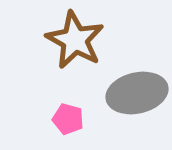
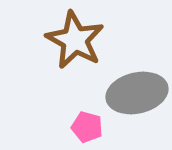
pink pentagon: moved 19 px right, 8 px down
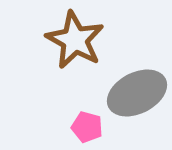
gray ellipse: rotated 14 degrees counterclockwise
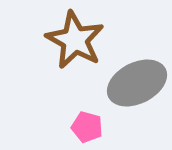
gray ellipse: moved 10 px up
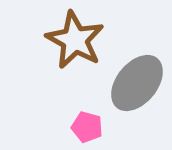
gray ellipse: rotated 24 degrees counterclockwise
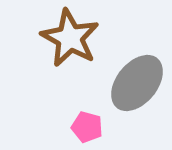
brown star: moved 5 px left, 2 px up
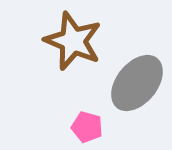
brown star: moved 3 px right, 3 px down; rotated 6 degrees counterclockwise
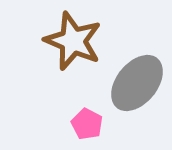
pink pentagon: moved 3 px up; rotated 12 degrees clockwise
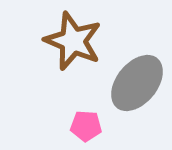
pink pentagon: moved 1 px left, 2 px down; rotated 24 degrees counterclockwise
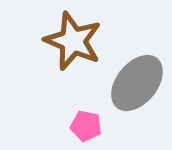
pink pentagon: rotated 8 degrees clockwise
